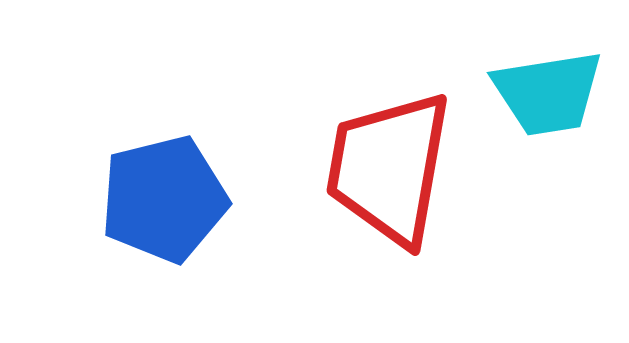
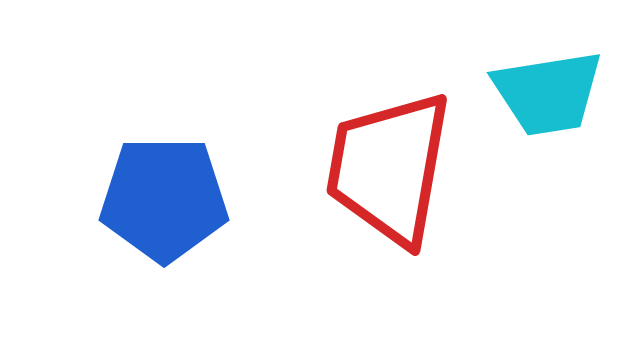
blue pentagon: rotated 14 degrees clockwise
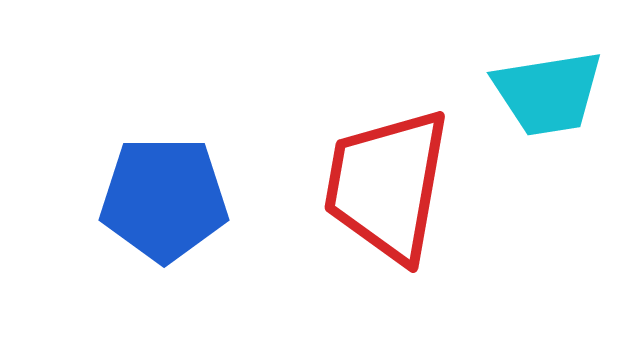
red trapezoid: moved 2 px left, 17 px down
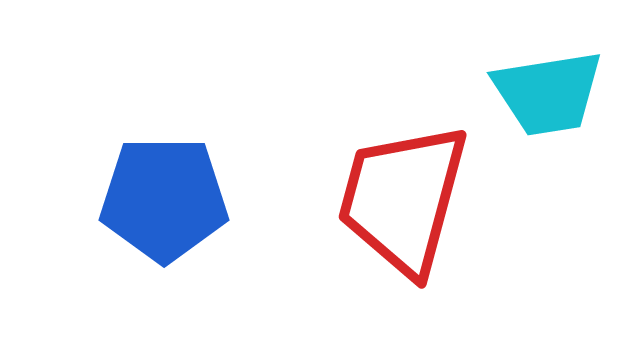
red trapezoid: moved 16 px right, 14 px down; rotated 5 degrees clockwise
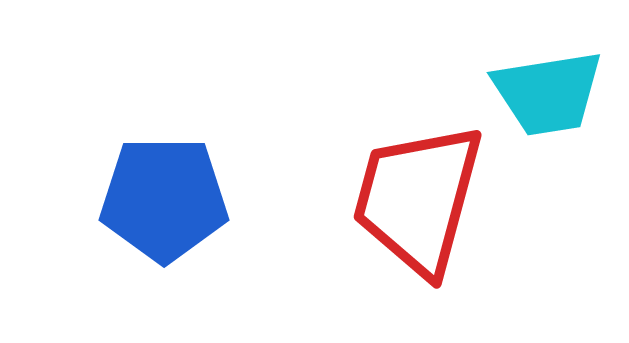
red trapezoid: moved 15 px right
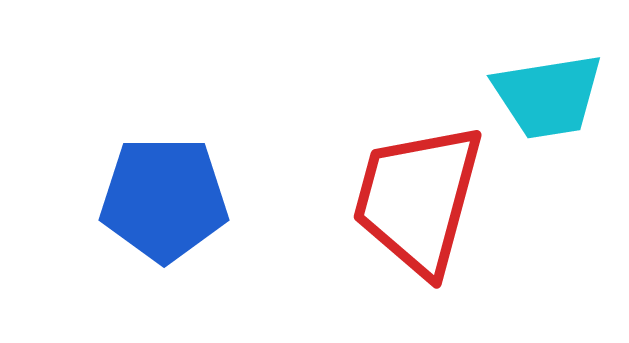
cyan trapezoid: moved 3 px down
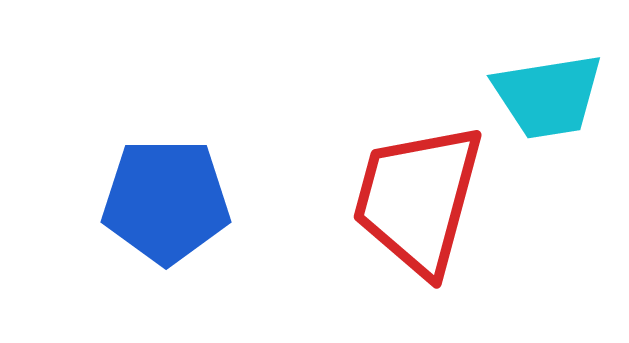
blue pentagon: moved 2 px right, 2 px down
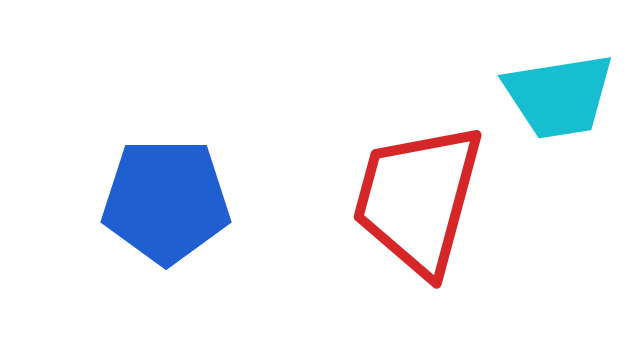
cyan trapezoid: moved 11 px right
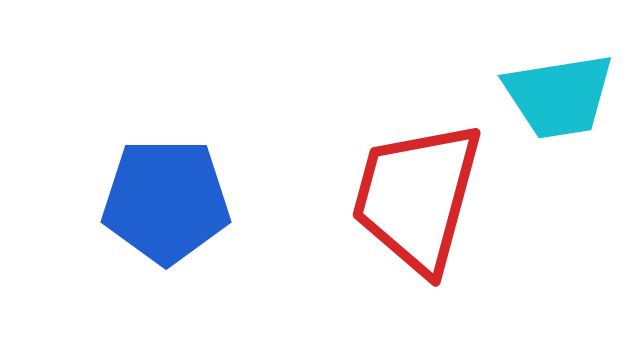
red trapezoid: moved 1 px left, 2 px up
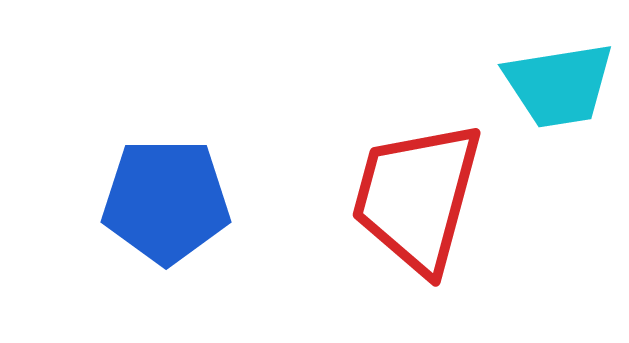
cyan trapezoid: moved 11 px up
